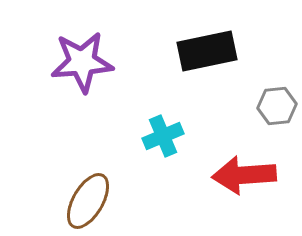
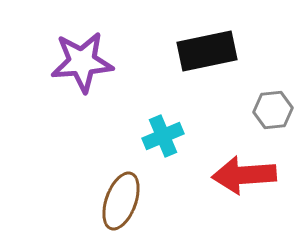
gray hexagon: moved 4 px left, 4 px down
brown ellipse: moved 33 px right; rotated 10 degrees counterclockwise
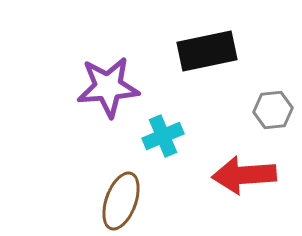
purple star: moved 26 px right, 25 px down
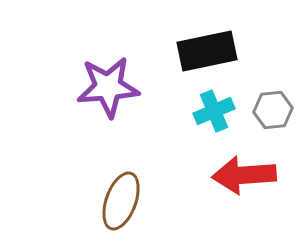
cyan cross: moved 51 px right, 25 px up
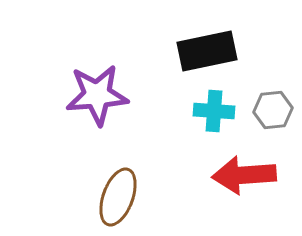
purple star: moved 11 px left, 8 px down
cyan cross: rotated 27 degrees clockwise
brown ellipse: moved 3 px left, 4 px up
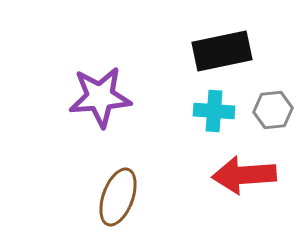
black rectangle: moved 15 px right
purple star: moved 3 px right, 2 px down
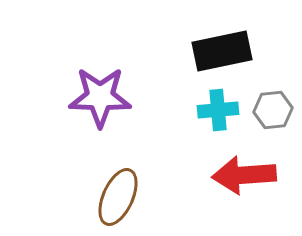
purple star: rotated 6 degrees clockwise
cyan cross: moved 4 px right, 1 px up; rotated 9 degrees counterclockwise
brown ellipse: rotated 4 degrees clockwise
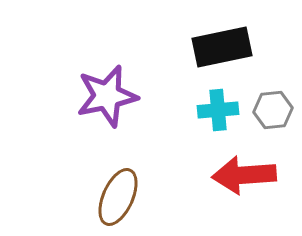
black rectangle: moved 4 px up
purple star: moved 7 px right, 1 px up; rotated 14 degrees counterclockwise
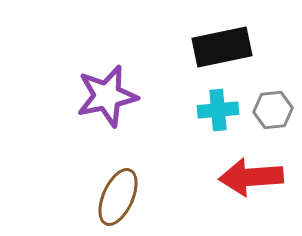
red arrow: moved 7 px right, 2 px down
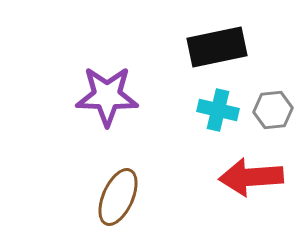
black rectangle: moved 5 px left
purple star: rotated 14 degrees clockwise
cyan cross: rotated 18 degrees clockwise
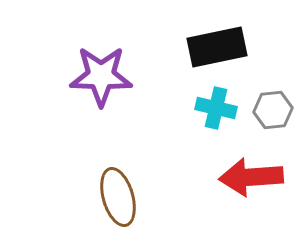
purple star: moved 6 px left, 20 px up
cyan cross: moved 2 px left, 2 px up
brown ellipse: rotated 40 degrees counterclockwise
